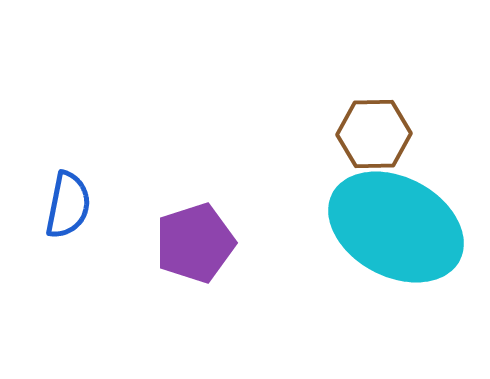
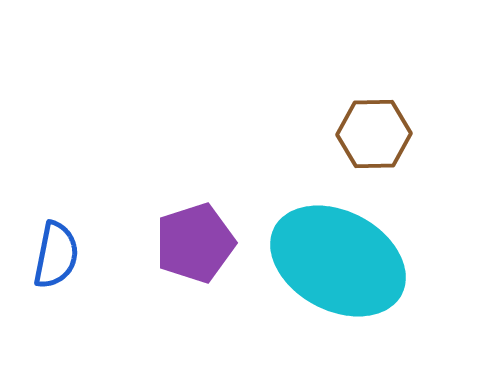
blue semicircle: moved 12 px left, 50 px down
cyan ellipse: moved 58 px left, 34 px down
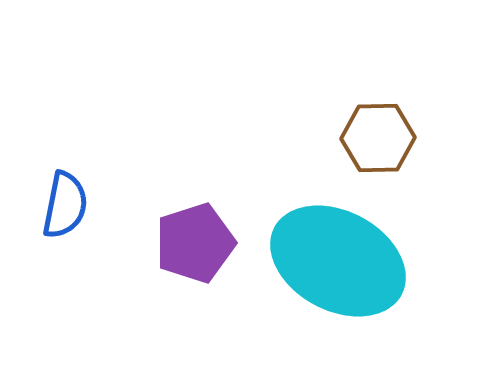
brown hexagon: moved 4 px right, 4 px down
blue semicircle: moved 9 px right, 50 px up
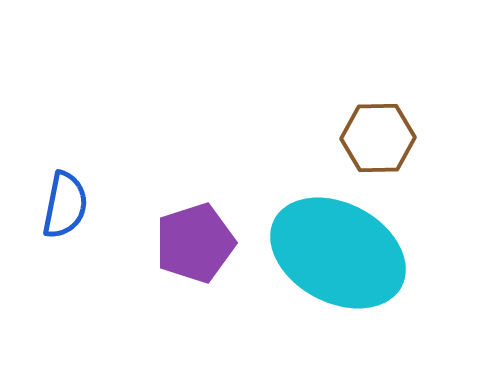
cyan ellipse: moved 8 px up
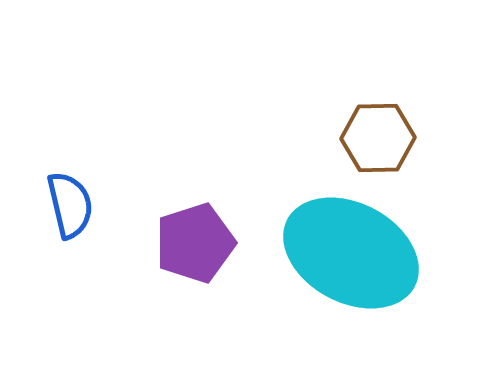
blue semicircle: moved 5 px right; rotated 24 degrees counterclockwise
cyan ellipse: moved 13 px right
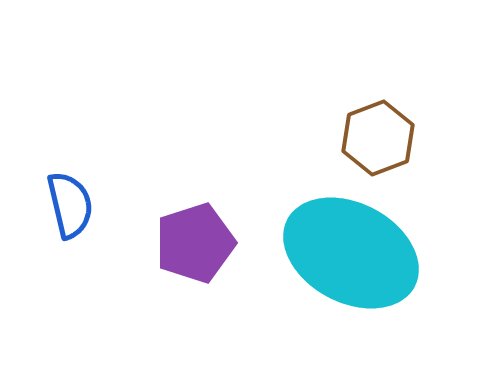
brown hexagon: rotated 20 degrees counterclockwise
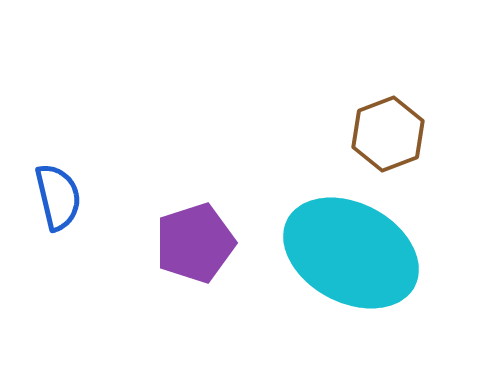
brown hexagon: moved 10 px right, 4 px up
blue semicircle: moved 12 px left, 8 px up
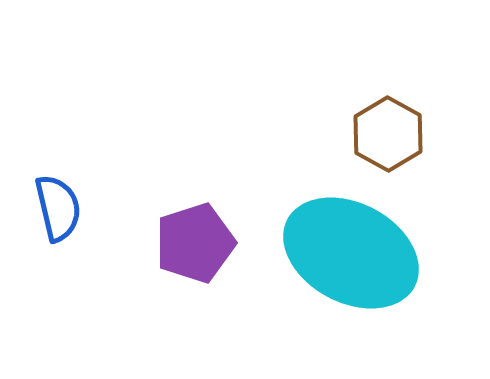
brown hexagon: rotated 10 degrees counterclockwise
blue semicircle: moved 11 px down
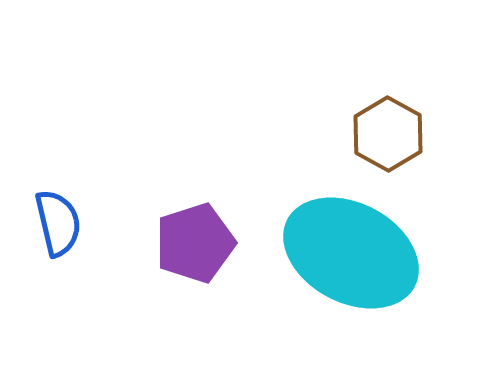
blue semicircle: moved 15 px down
